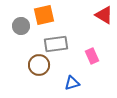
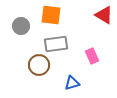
orange square: moved 7 px right; rotated 20 degrees clockwise
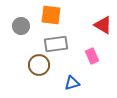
red triangle: moved 1 px left, 10 px down
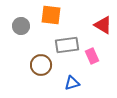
gray rectangle: moved 11 px right, 1 px down
brown circle: moved 2 px right
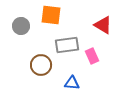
blue triangle: rotated 21 degrees clockwise
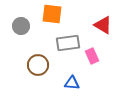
orange square: moved 1 px right, 1 px up
gray rectangle: moved 1 px right, 2 px up
brown circle: moved 3 px left
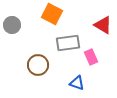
orange square: rotated 20 degrees clockwise
gray circle: moved 9 px left, 1 px up
pink rectangle: moved 1 px left, 1 px down
blue triangle: moved 5 px right; rotated 14 degrees clockwise
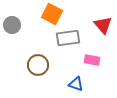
red triangle: rotated 18 degrees clockwise
gray rectangle: moved 5 px up
pink rectangle: moved 1 px right, 3 px down; rotated 56 degrees counterclockwise
blue triangle: moved 1 px left, 1 px down
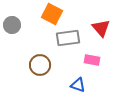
red triangle: moved 2 px left, 3 px down
brown circle: moved 2 px right
blue triangle: moved 2 px right, 1 px down
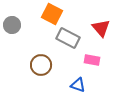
gray rectangle: rotated 35 degrees clockwise
brown circle: moved 1 px right
